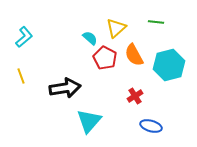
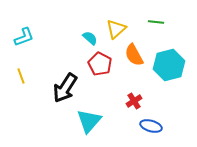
yellow triangle: moved 1 px down
cyan L-shape: rotated 20 degrees clockwise
red pentagon: moved 5 px left, 6 px down
black arrow: rotated 132 degrees clockwise
red cross: moved 1 px left, 5 px down
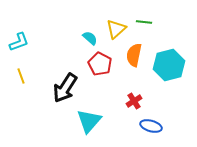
green line: moved 12 px left
cyan L-shape: moved 5 px left, 5 px down
orange semicircle: rotated 40 degrees clockwise
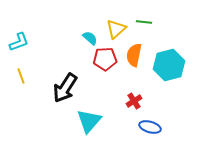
red pentagon: moved 5 px right, 5 px up; rotated 30 degrees counterclockwise
blue ellipse: moved 1 px left, 1 px down
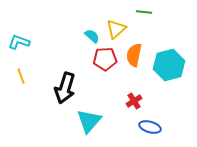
green line: moved 10 px up
cyan semicircle: moved 2 px right, 2 px up
cyan L-shape: rotated 140 degrees counterclockwise
black arrow: rotated 16 degrees counterclockwise
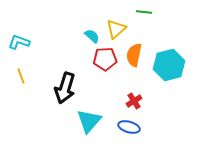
blue ellipse: moved 21 px left
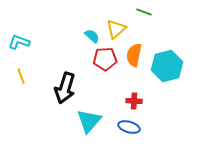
green line: rotated 14 degrees clockwise
cyan hexagon: moved 2 px left, 1 px down
red cross: rotated 35 degrees clockwise
